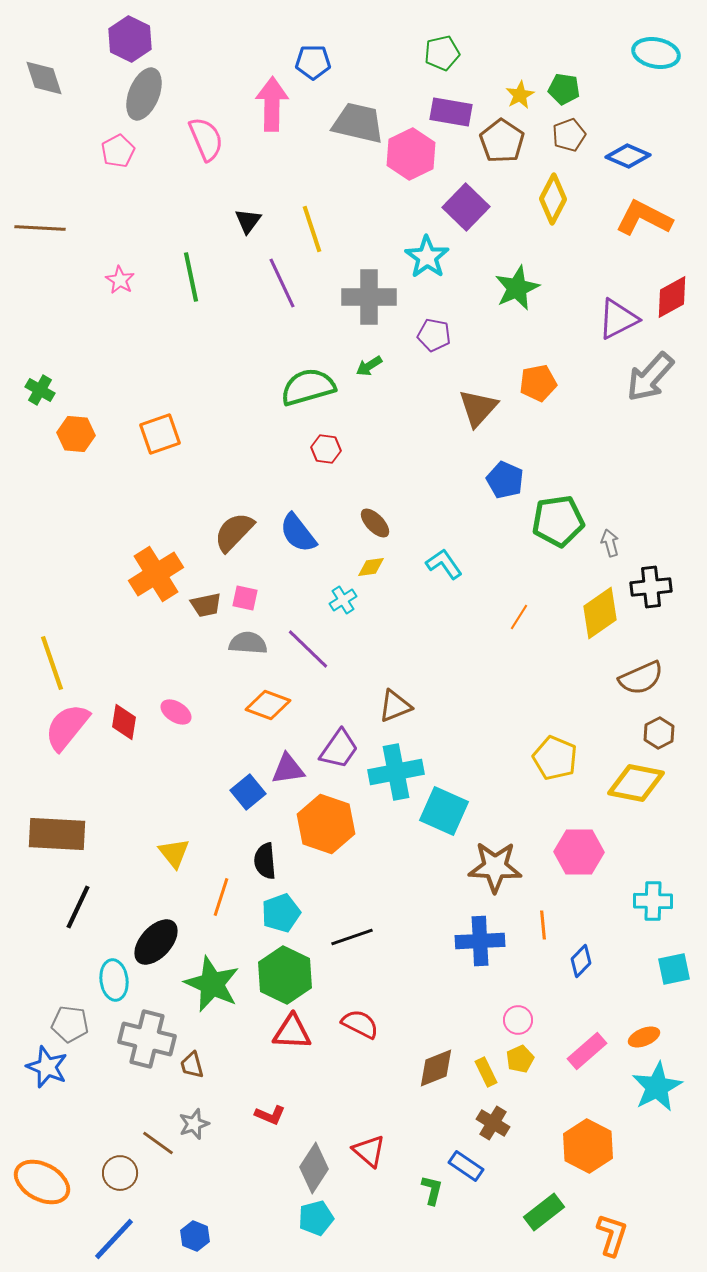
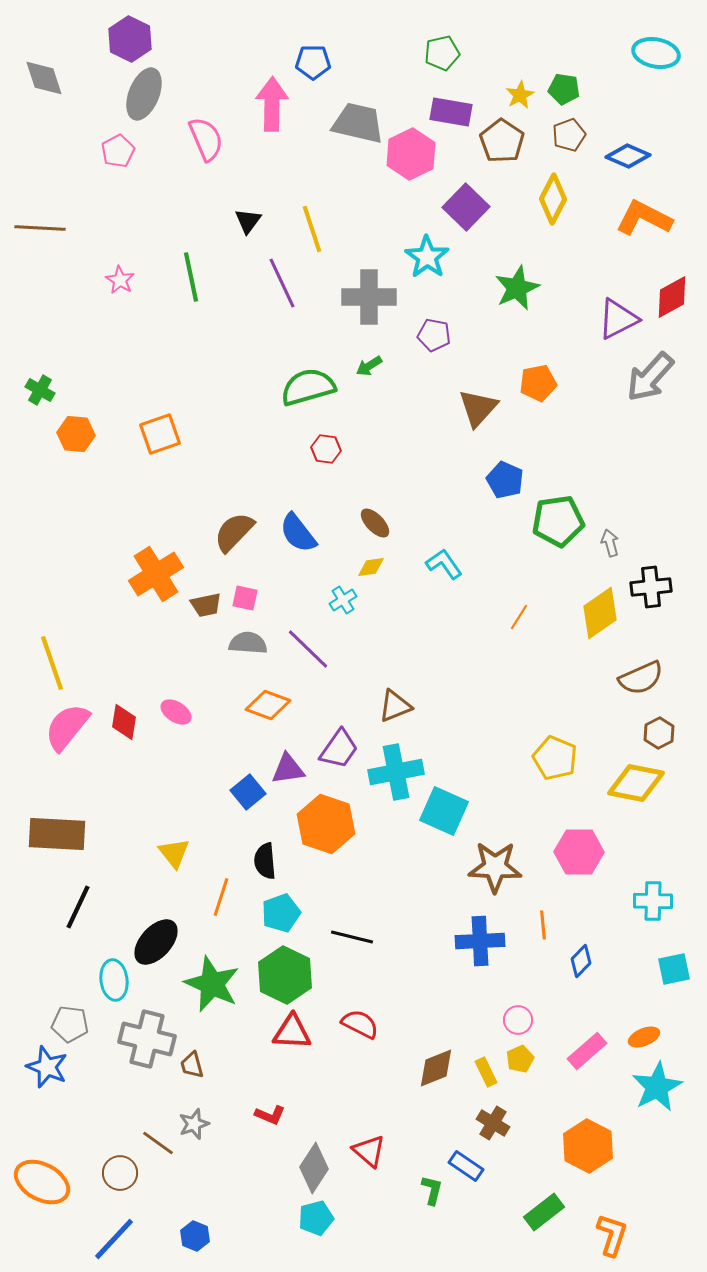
black line at (352, 937): rotated 33 degrees clockwise
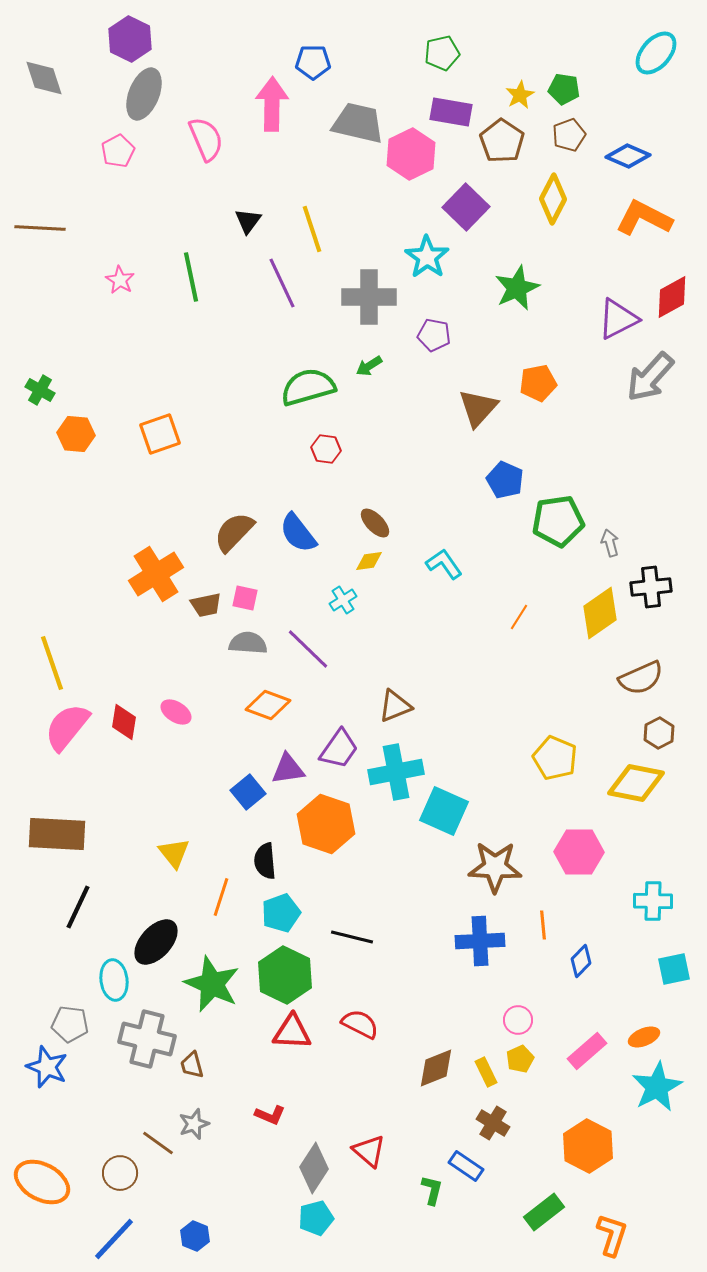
cyan ellipse at (656, 53): rotated 60 degrees counterclockwise
yellow diamond at (371, 567): moved 2 px left, 6 px up
